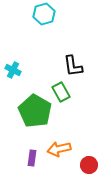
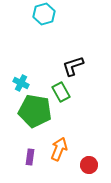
black L-shape: rotated 80 degrees clockwise
cyan cross: moved 8 px right, 13 px down
green pentagon: rotated 20 degrees counterclockwise
orange arrow: rotated 125 degrees clockwise
purple rectangle: moved 2 px left, 1 px up
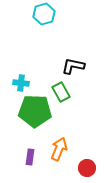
black L-shape: rotated 30 degrees clockwise
cyan cross: rotated 21 degrees counterclockwise
green pentagon: rotated 8 degrees counterclockwise
red circle: moved 2 px left, 3 px down
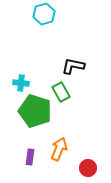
green pentagon: rotated 16 degrees clockwise
red circle: moved 1 px right
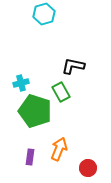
cyan cross: rotated 21 degrees counterclockwise
